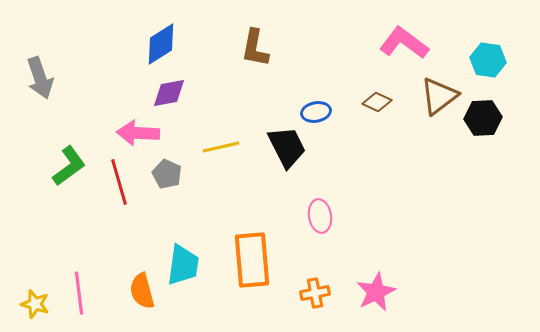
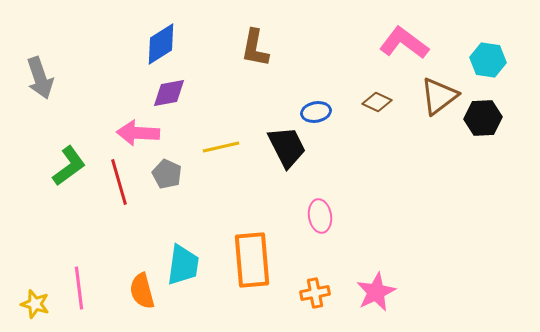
pink line: moved 5 px up
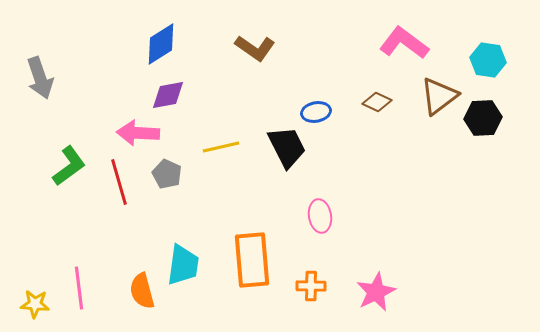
brown L-shape: rotated 66 degrees counterclockwise
purple diamond: moved 1 px left, 2 px down
orange cross: moved 4 px left, 7 px up; rotated 12 degrees clockwise
yellow star: rotated 12 degrees counterclockwise
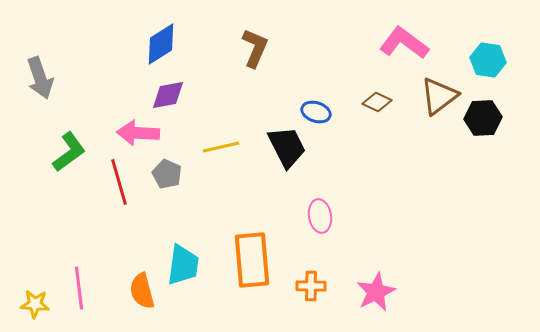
brown L-shape: rotated 102 degrees counterclockwise
blue ellipse: rotated 28 degrees clockwise
green L-shape: moved 14 px up
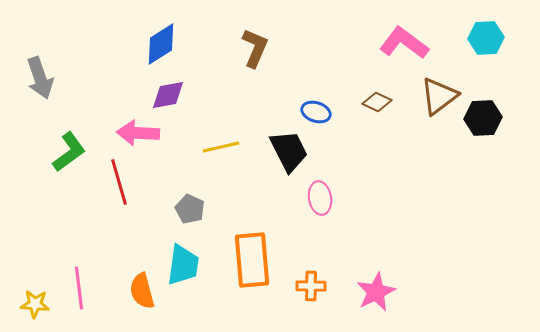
cyan hexagon: moved 2 px left, 22 px up; rotated 12 degrees counterclockwise
black trapezoid: moved 2 px right, 4 px down
gray pentagon: moved 23 px right, 35 px down
pink ellipse: moved 18 px up
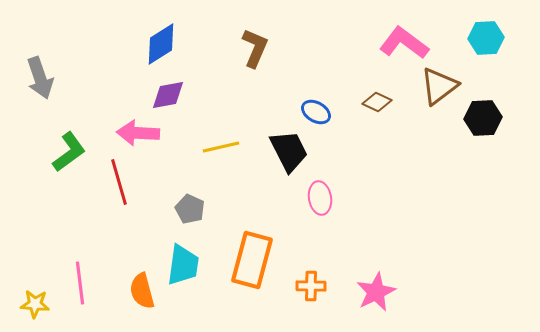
brown triangle: moved 10 px up
blue ellipse: rotated 12 degrees clockwise
orange rectangle: rotated 20 degrees clockwise
pink line: moved 1 px right, 5 px up
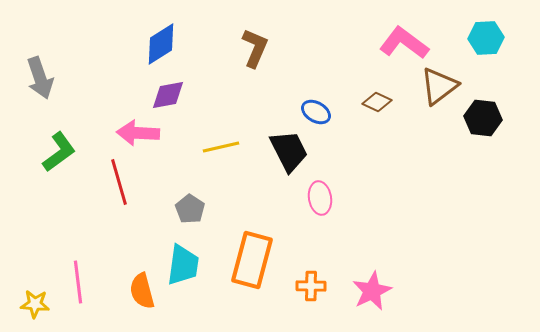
black hexagon: rotated 9 degrees clockwise
green L-shape: moved 10 px left
gray pentagon: rotated 8 degrees clockwise
pink line: moved 2 px left, 1 px up
pink star: moved 4 px left, 1 px up
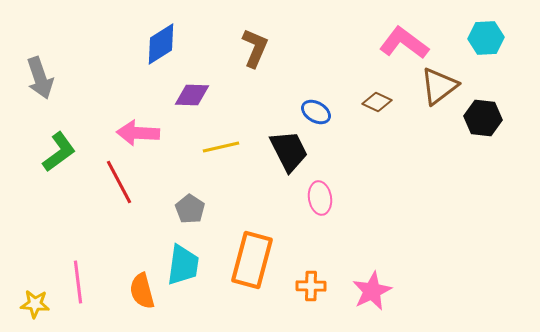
purple diamond: moved 24 px right; rotated 12 degrees clockwise
red line: rotated 12 degrees counterclockwise
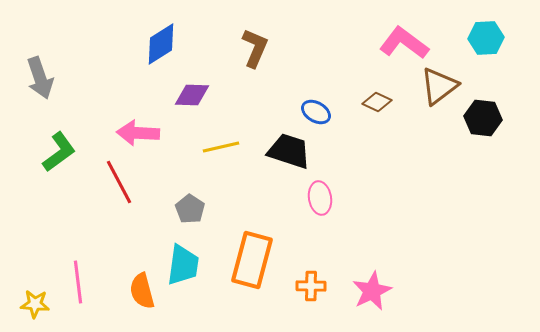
black trapezoid: rotated 45 degrees counterclockwise
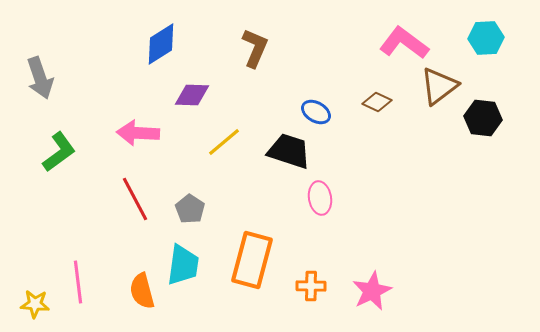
yellow line: moved 3 px right, 5 px up; rotated 27 degrees counterclockwise
red line: moved 16 px right, 17 px down
